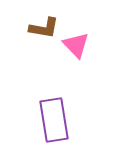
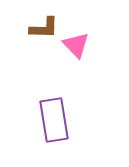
brown L-shape: rotated 8 degrees counterclockwise
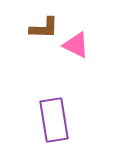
pink triangle: rotated 20 degrees counterclockwise
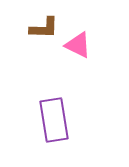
pink triangle: moved 2 px right
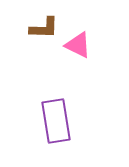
purple rectangle: moved 2 px right, 1 px down
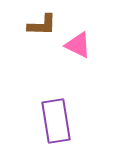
brown L-shape: moved 2 px left, 3 px up
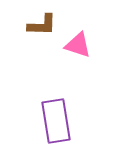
pink triangle: rotated 8 degrees counterclockwise
